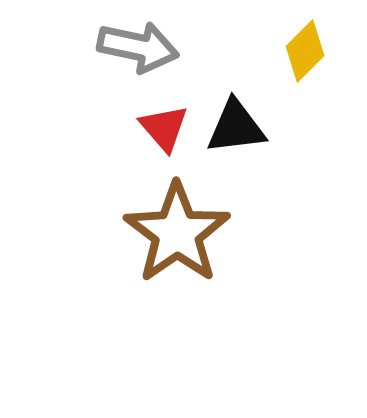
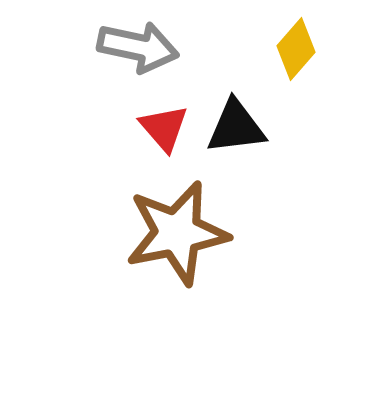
yellow diamond: moved 9 px left, 2 px up; rotated 4 degrees counterclockwise
brown star: rotated 24 degrees clockwise
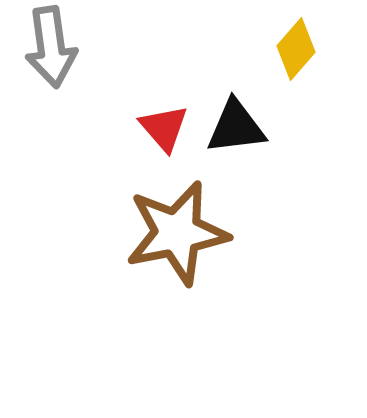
gray arrow: moved 87 px left; rotated 70 degrees clockwise
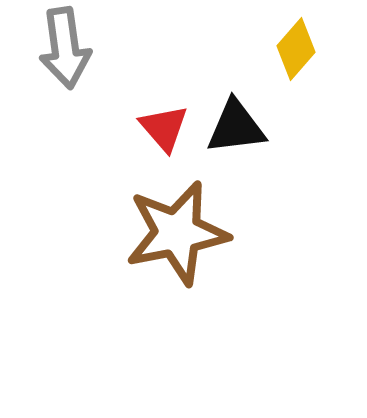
gray arrow: moved 14 px right, 1 px down
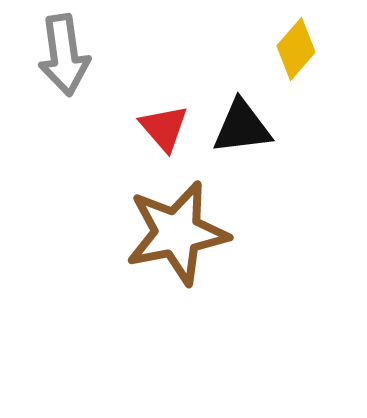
gray arrow: moved 1 px left, 7 px down
black triangle: moved 6 px right
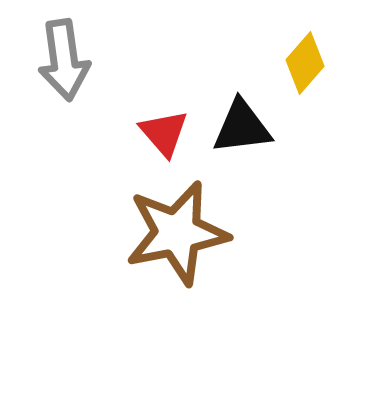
yellow diamond: moved 9 px right, 14 px down
gray arrow: moved 5 px down
red triangle: moved 5 px down
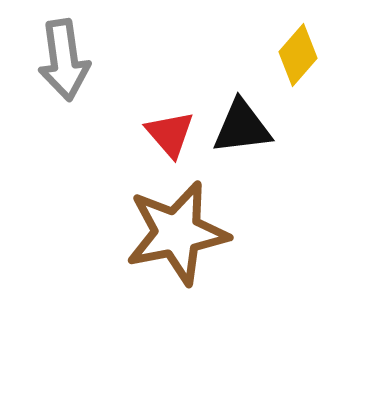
yellow diamond: moved 7 px left, 8 px up
red triangle: moved 6 px right, 1 px down
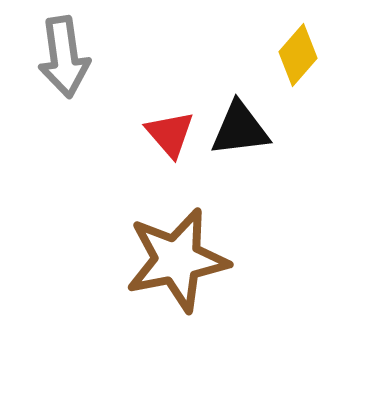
gray arrow: moved 3 px up
black triangle: moved 2 px left, 2 px down
brown star: moved 27 px down
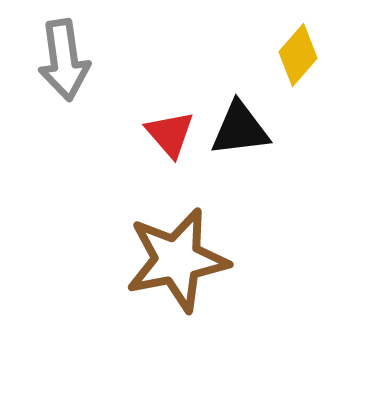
gray arrow: moved 3 px down
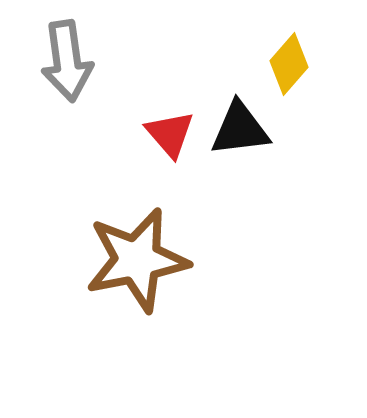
yellow diamond: moved 9 px left, 9 px down
gray arrow: moved 3 px right, 1 px down
brown star: moved 40 px left
